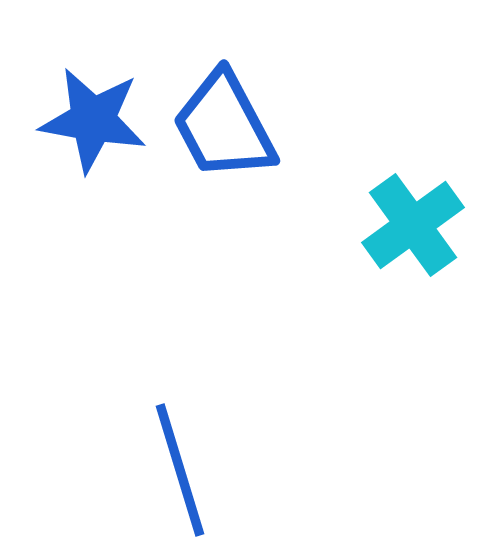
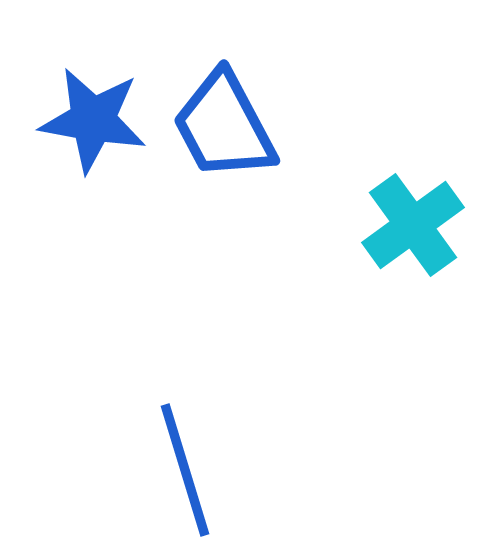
blue line: moved 5 px right
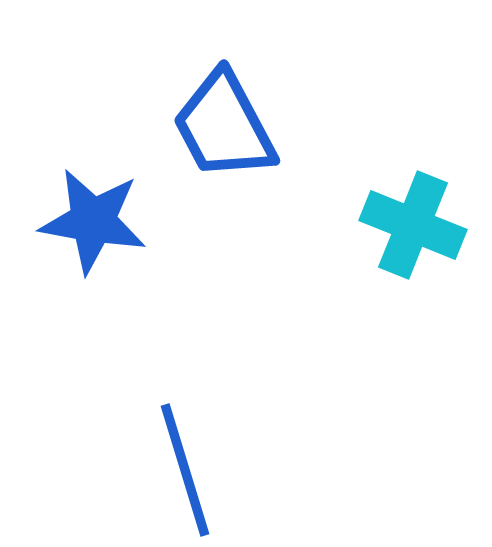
blue star: moved 101 px down
cyan cross: rotated 32 degrees counterclockwise
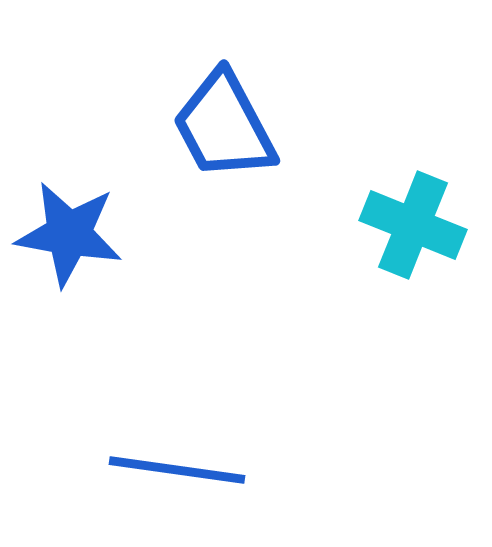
blue star: moved 24 px left, 13 px down
blue line: moved 8 px left; rotated 65 degrees counterclockwise
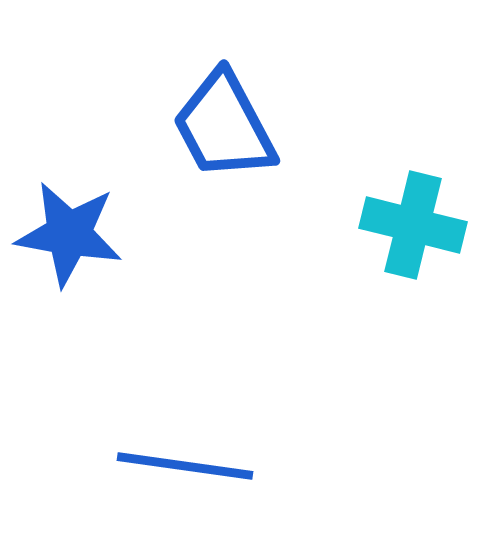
cyan cross: rotated 8 degrees counterclockwise
blue line: moved 8 px right, 4 px up
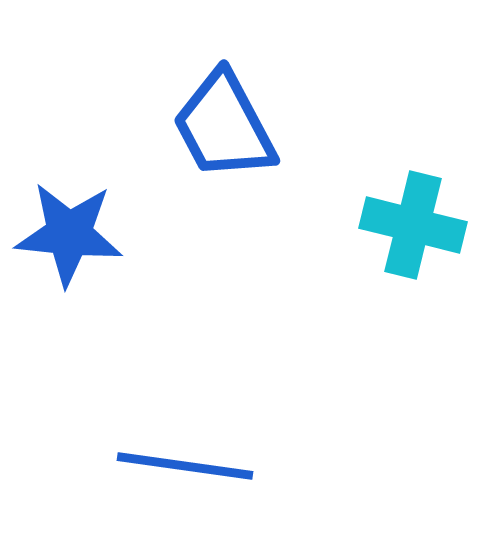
blue star: rotated 4 degrees counterclockwise
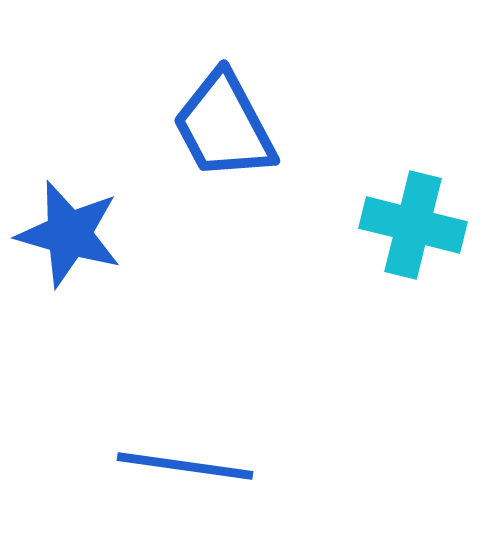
blue star: rotated 10 degrees clockwise
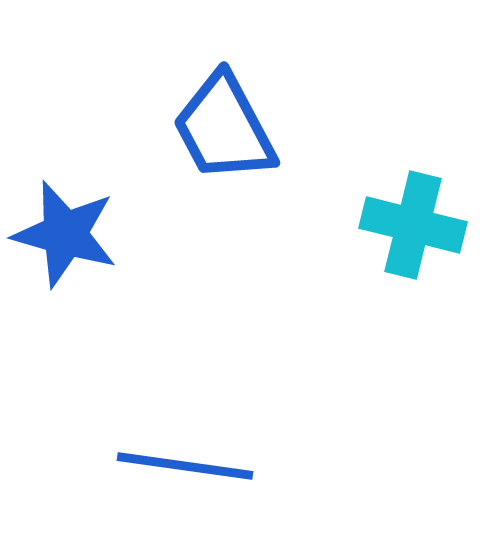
blue trapezoid: moved 2 px down
blue star: moved 4 px left
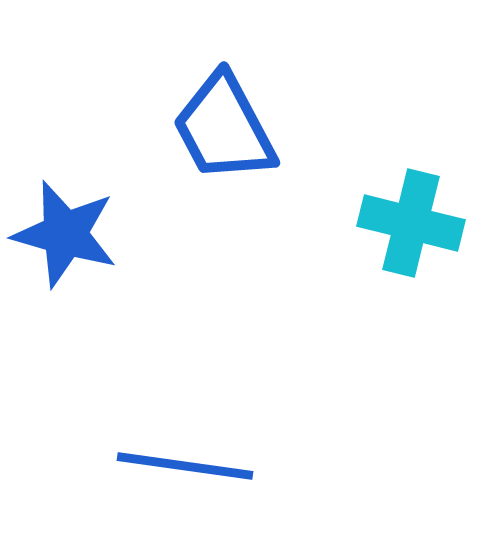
cyan cross: moved 2 px left, 2 px up
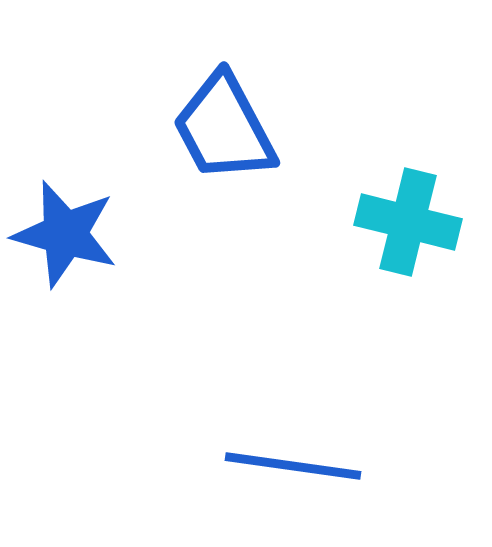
cyan cross: moved 3 px left, 1 px up
blue line: moved 108 px right
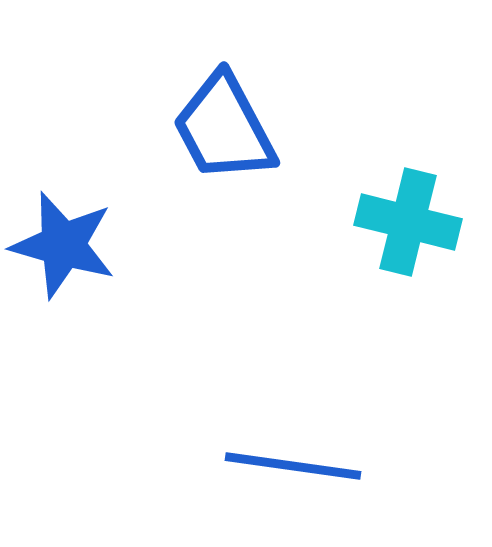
blue star: moved 2 px left, 11 px down
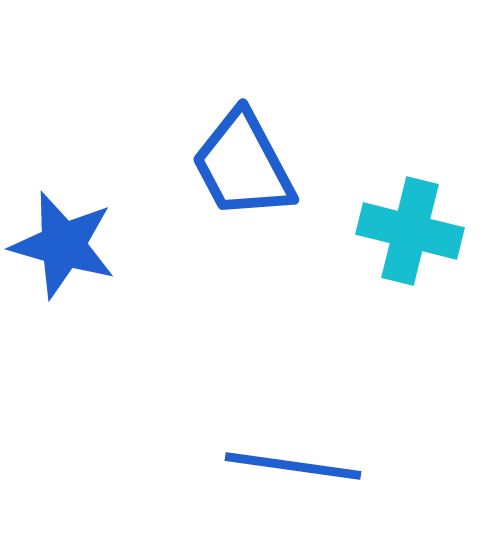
blue trapezoid: moved 19 px right, 37 px down
cyan cross: moved 2 px right, 9 px down
